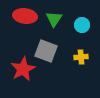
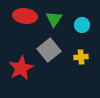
gray square: moved 3 px right, 1 px up; rotated 30 degrees clockwise
red star: moved 2 px left, 1 px up
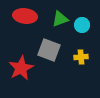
green triangle: moved 6 px right; rotated 36 degrees clockwise
gray square: rotated 30 degrees counterclockwise
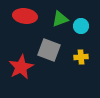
cyan circle: moved 1 px left, 1 px down
red star: moved 1 px up
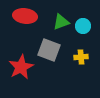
green triangle: moved 1 px right, 3 px down
cyan circle: moved 2 px right
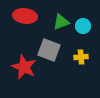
red star: moved 3 px right; rotated 20 degrees counterclockwise
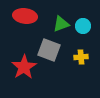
green triangle: moved 2 px down
red star: rotated 15 degrees clockwise
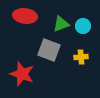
red star: moved 2 px left, 7 px down; rotated 20 degrees counterclockwise
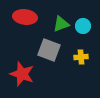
red ellipse: moved 1 px down
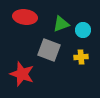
cyan circle: moved 4 px down
